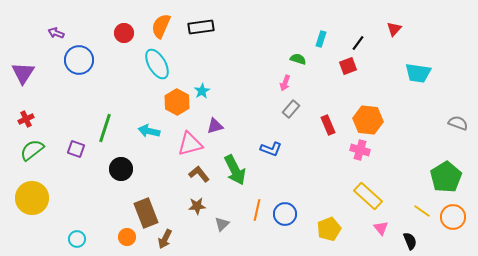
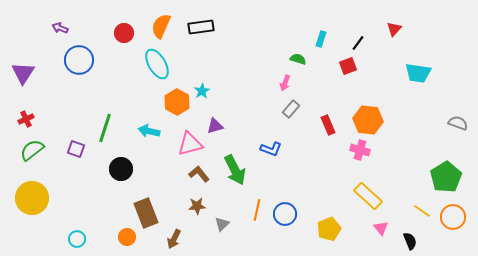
purple arrow at (56, 33): moved 4 px right, 5 px up
brown arrow at (165, 239): moved 9 px right
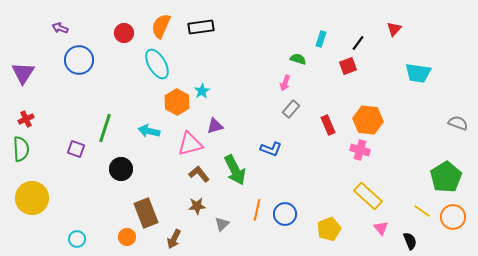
green semicircle at (32, 150): moved 11 px left, 1 px up; rotated 125 degrees clockwise
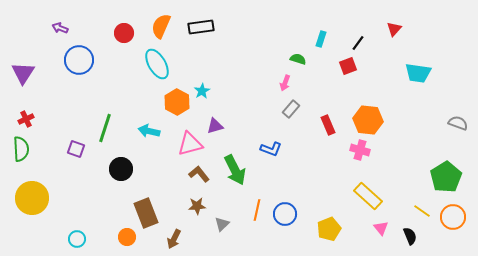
black semicircle at (410, 241): moved 5 px up
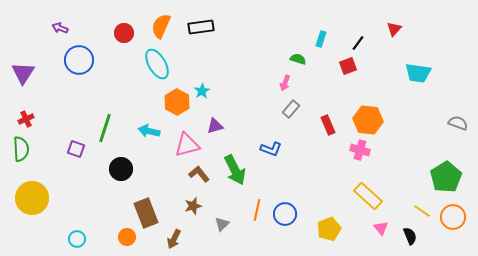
pink triangle at (190, 144): moved 3 px left, 1 px down
brown star at (197, 206): moved 4 px left; rotated 12 degrees counterclockwise
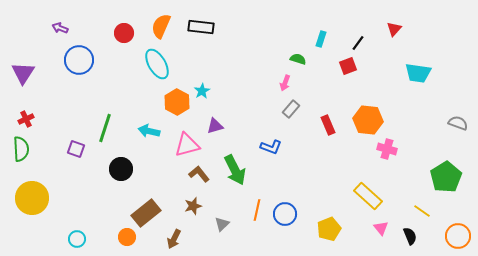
black rectangle at (201, 27): rotated 15 degrees clockwise
blue L-shape at (271, 149): moved 2 px up
pink cross at (360, 150): moved 27 px right, 1 px up
brown rectangle at (146, 213): rotated 72 degrees clockwise
orange circle at (453, 217): moved 5 px right, 19 px down
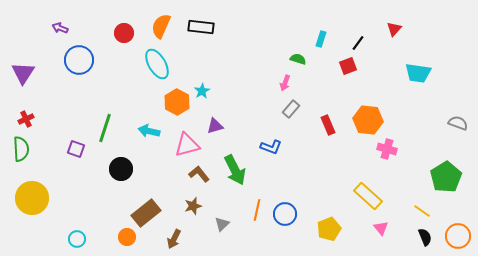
black semicircle at (410, 236): moved 15 px right, 1 px down
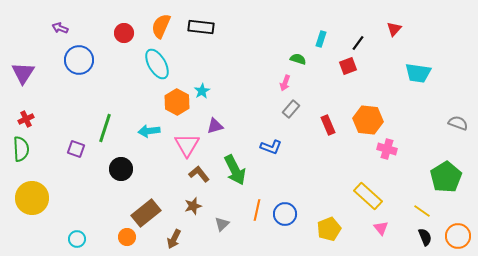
cyan arrow at (149, 131): rotated 20 degrees counterclockwise
pink triangle at (187, 145): rotated 44 degrees counterclockwise
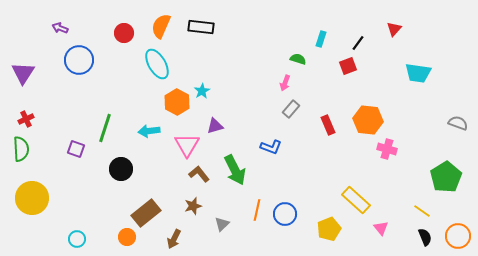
yellow rectangle at (368, 196): moved 12 px left, 4 px down
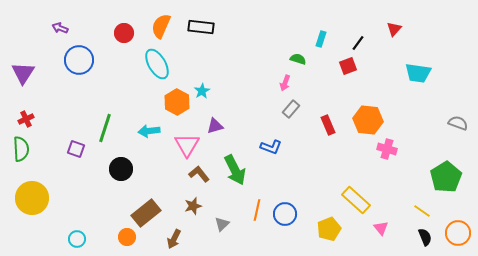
orange circle at (458, 236): moved 3 px up
